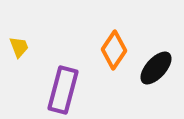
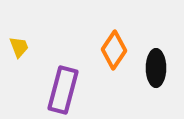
black ellipse: rotated 42 degrees counterclockwise
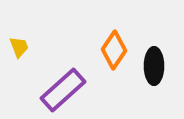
black ellipse: moved 2 px left, 2 px up
purple rectangle: rotated 33 degrees clockwise
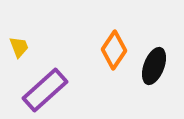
black ellipse: rotated 21 degrees clockwise
purple rectangle: moved 18 px left
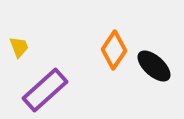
black ellipse: rotated 69 degrees counterclockwise
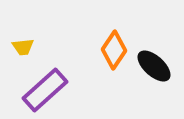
yellow trapezoid: moved 4 px right; rotated 105 degrees clockwise
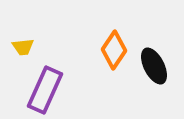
black ellipse: rotated 21 degrees clockwise
purple rectangle: rotated 24 degrees counterclockwise
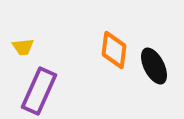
orange diamond: rotated 27 degrees counterclockwise
purple rectangle: moved 6 px left, 1 px down
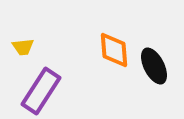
orange diamond: rotated 12 degrees counterclockwise
purple rectangle: moved 2 px right; rotated 9 degrees clockwise
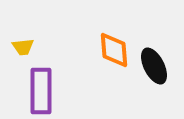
purple rectangle: rotated 33 degrees counterclockwise
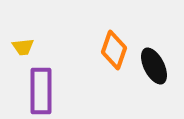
orange diamond: rotated 24 degrees clockwise
